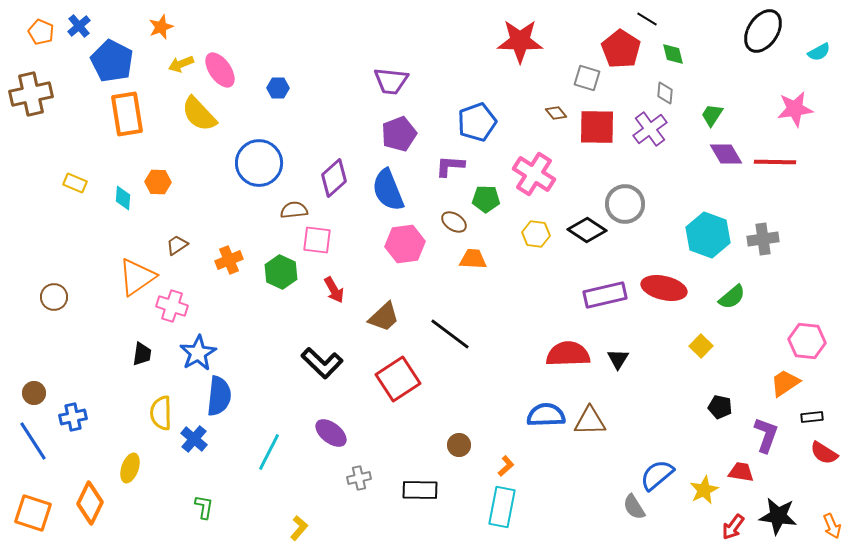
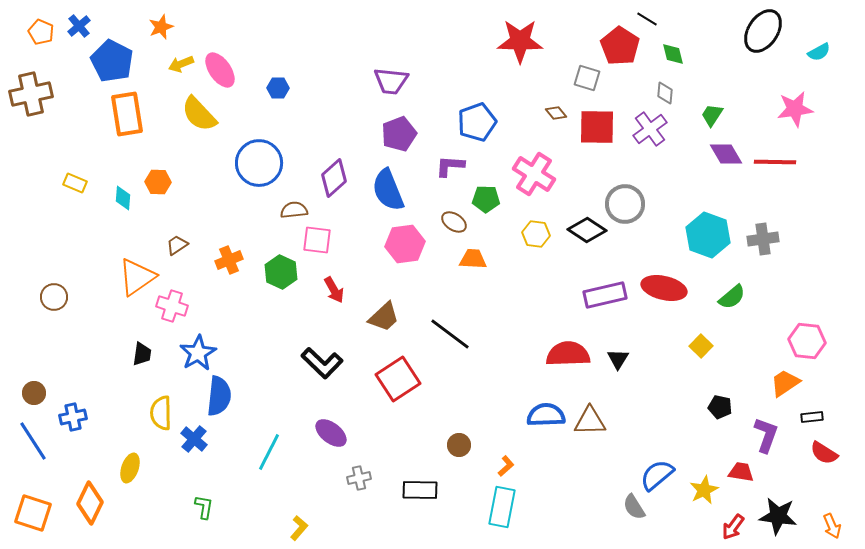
red pentagon at (621, 49): moved 1 px left, 3 px up
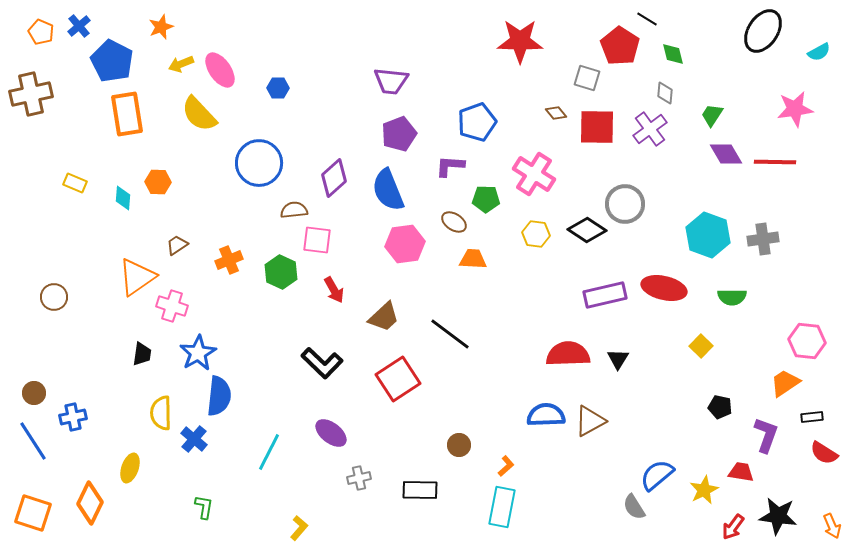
green semicircle at (732, 297): rotated 40 degrees clockwise
brown triangle at (590, 421): rotated 28 degrees counterclockwise
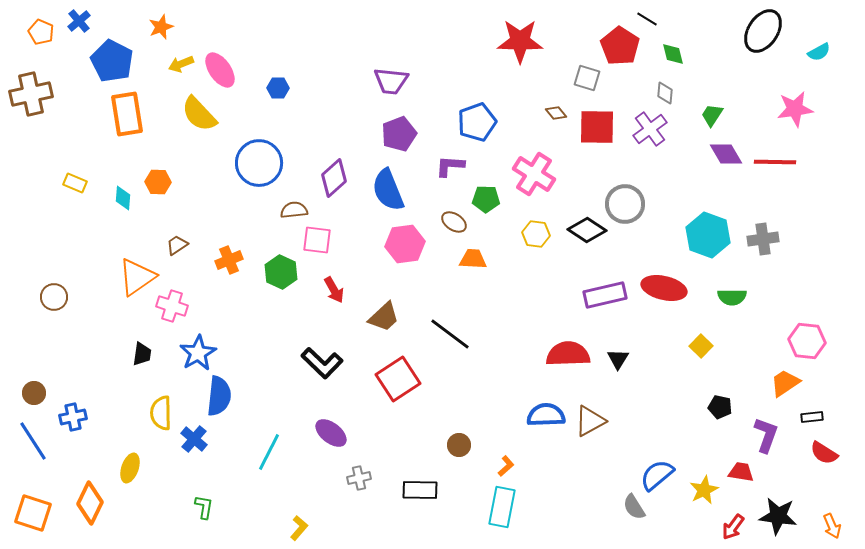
blue cross at (79, 26): moved 5 px up
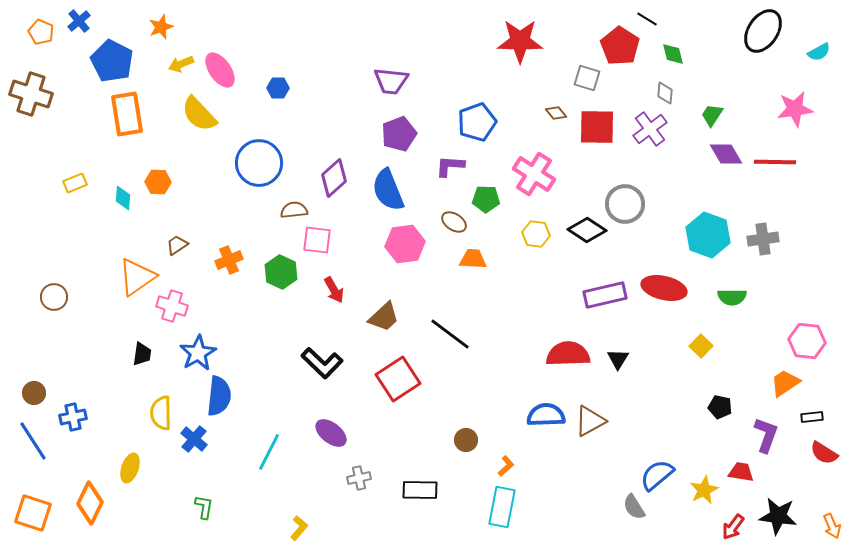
brown cross at (31, 94): rotated 30 degrees clockwise
yellow rectangle at (75, 183): rotated 45 degrees counterclockwise
brown circle at (459, 445): moved 7 px right, 5 px up
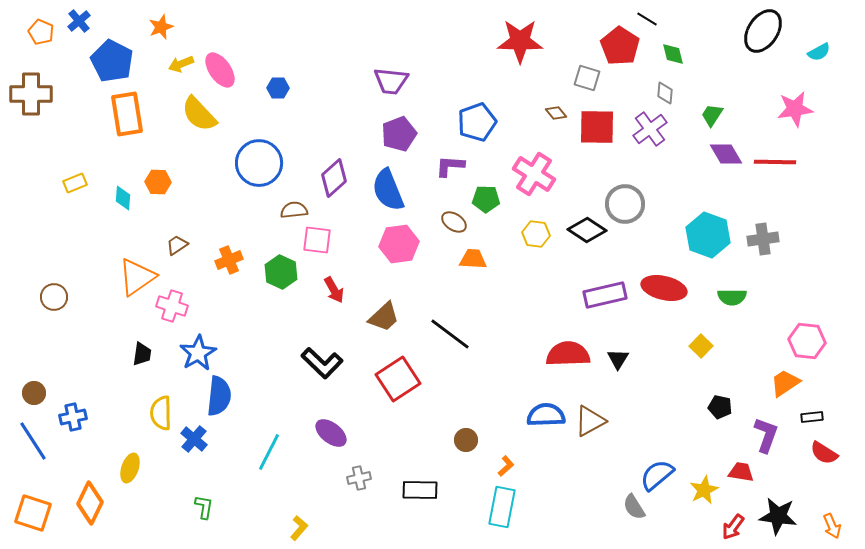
brown cross at (31, 94): rotated 18 degrees counterclockwise
pink hexagon at (405, 244): moved 6 px left
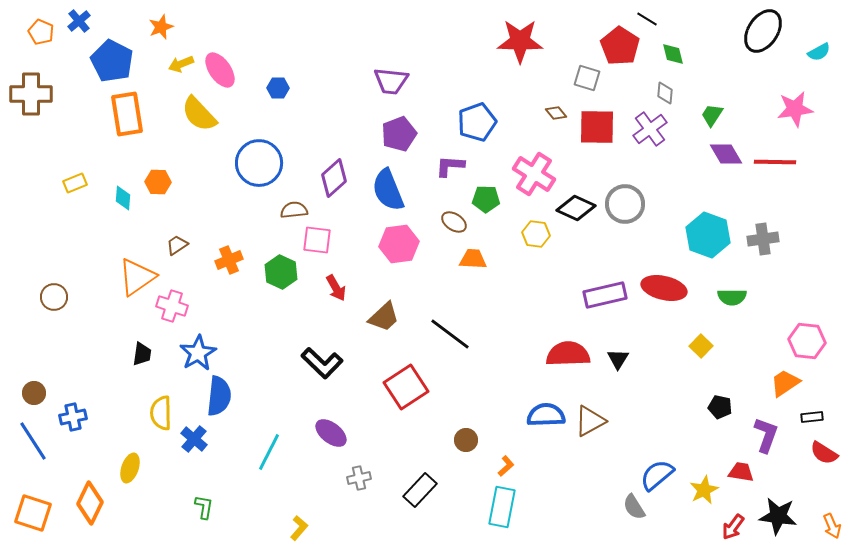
black diamond at (587, 230): moved 11 px left, 22 px up; rotated 9 degrees counterclockwise
red arrow at (334, 290): moved 2 px right, 2 px up
red square at (398, 379): moved 8 px right, 8 px down
black rectangle at (420, 490): rotated 48 degrees counterclockwise
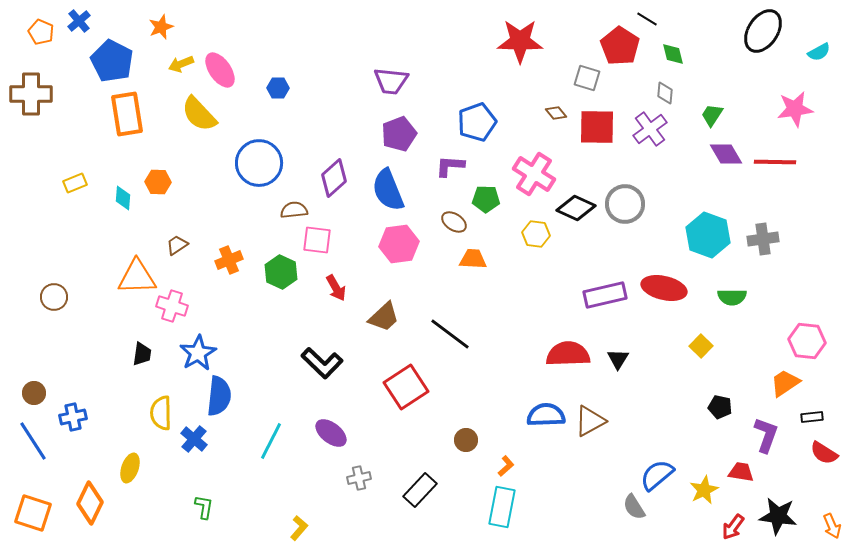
orange triangle at (137, 277): rotated 33 degrees clockwise
cyan line at (269, 452): moved 2 px right, 11 px up
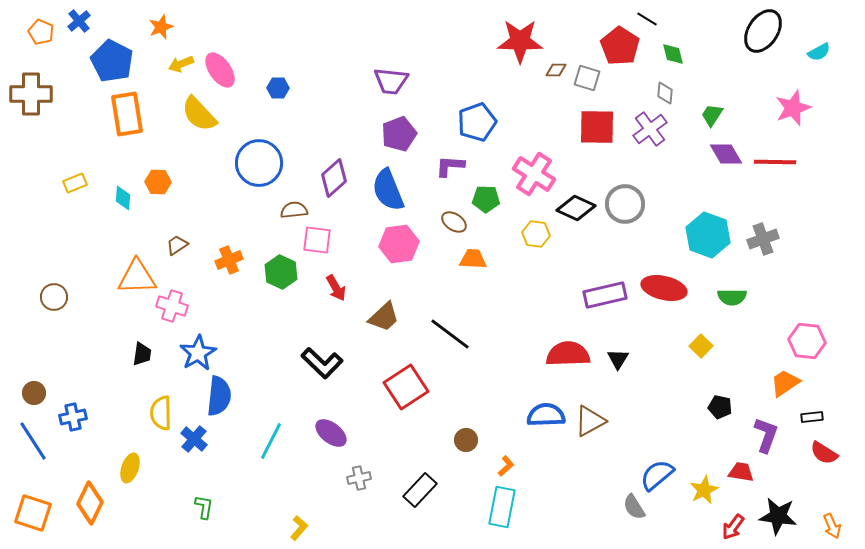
pink star at (795, 109): moved 2 px left, 1 px up; rotated 12 degrees counterclockwise
brown diamond at (556, 113): moved 43 px up; rotated 50 degrees counterclockwise
gray cross at (763, 239): rotated 12 degrees counterclockwise
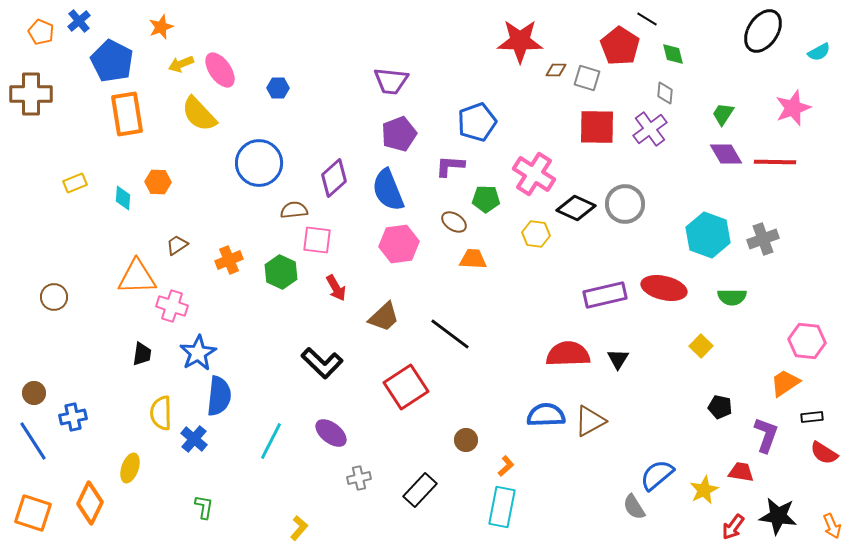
green trapezoid at (712, 115): moved 11 px right, 1 px up
